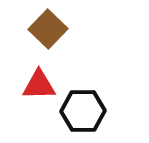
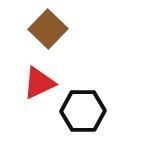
red triangle: moved 2 px up; rotated 24 degrees counterclockwise
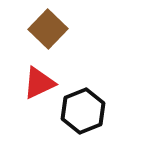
black hexagon: rotated 21 degrees counterclockwise
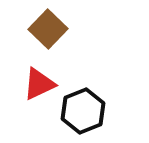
red triangle: moved 1 px down
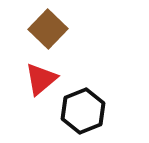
red triangle: moved 2 px right, 5 px up; rotated 15 degrees counterclockwise
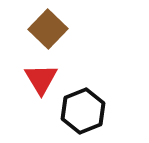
red triangle: rotated 21 degrees counterclockwise
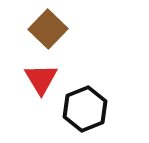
black hexagon: moved 2 px right, 2 px up
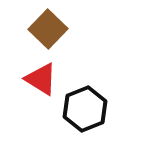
red triangle: rotated 27 degrees counterclockwise
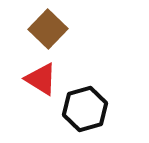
black hexagon: rotated 6 degrees clockwise
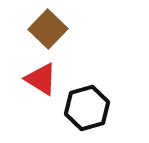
black hexagon: moved 2 px right, 1 px up
